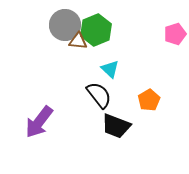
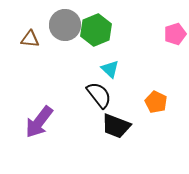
brown triangle: moved 48 px left, 2 px up
orange pentagon: moved 7 px right, 2 px down; rotated 15 degrees counterclockwise
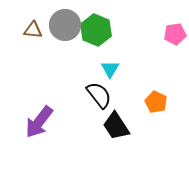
green hexagon: rotated 16 degrees counterclockwise
pink pentagon: rotated 10 degrees clockwise
brown triangle: moved 3 px right, 9 px up
cyan triangle: rotated 18 degrees clockwise
black trapezoid: rotated 36 degrees clockwise
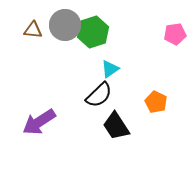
green hexagon: moved 3 px left, 2 px down; rotated 20 degrees clockwise
cyan triangle: rotated 24 degrees clockwise
black semicircle: rotated 84 degrees clockwise
purple arrow: rotated 20 degrees clockwise
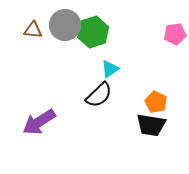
black trapezoid: moved 35 px right, 1 px up; rotated 48 degrees counterclockwise
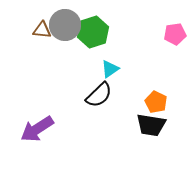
brown triangle: moved 9 px right
purple arrow: moved 2 px left, 7 px down
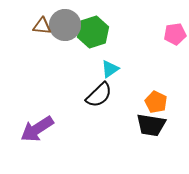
brown triangle: moved 4 px up
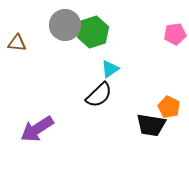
brown triangle: moved 25 px left, 17 px down
orange pentagon: moved 13 px right, 5 px down
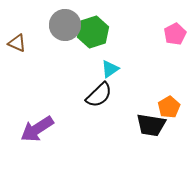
pink pentagon: rotated 20 degrees counterclockwise
brown triangle: rotated 18 degrees clockwise
orange pentagon: rotated 15 degrees clockwise
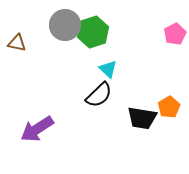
brown triangle: rotated 12 degrees counterclockwise
cyan triangle: moved 2 px left; rotated 42 degrees counterclockwise
black trapezoid: moved 9 px left, 7 px up
